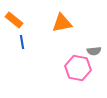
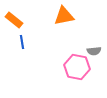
orange triangle: moved 2 px right, 7 px up
pink hexagon: moved 1 px left, 1 px up
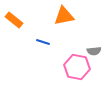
blue line: moved 21 px right; rotated 64 degrees counterclockwise
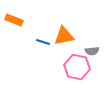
orange triangle: moved 20 px down
orange rectangle: rotated 18 degrees counterclockwise
gray semicircle: moved 2 px left
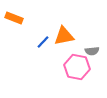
orange rectangle: moved 2 px up
blue line: rotated 64 degrees counterclockwise
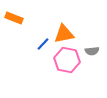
orange triangle: moved 2 px up
blue line: moved 2 px down
pink hexagon: moved 10 px left, 7 px up
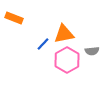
pink hexagon: rotated 20 degrees clockwise
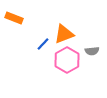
orange triangle: rotated 10 degrees counterclockwise
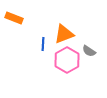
blue line: rotated 40 degrees counterclockwise
gray semicircle: moved 3 px left; rotated 40 degrees clockwise
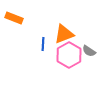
pink hexagon: moved 2 px right, 5 px up
